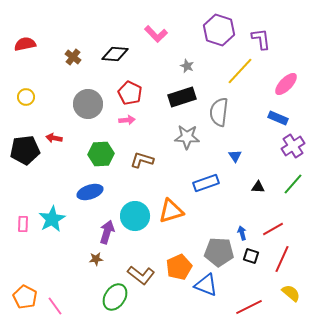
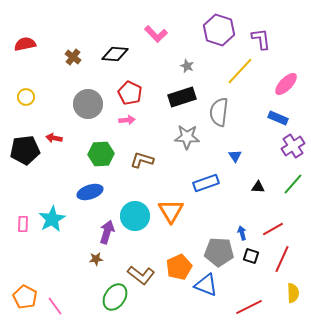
orange triangle at (171, 211): rotated 44 degrees counterclockwise
yellow semicircle at (291, 293): moved 2 px right; rotated 48 degrees clockwise
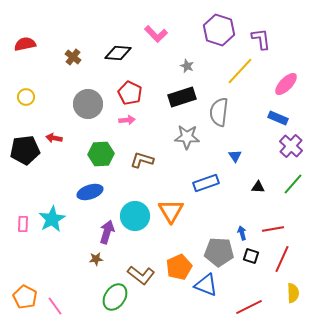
black diamond at (115, 54): moved 3 px right, 1 px up
purple cross at (293, 146): moved 2 px left; rotated 15 degrees counterclockwise
red line at (273, 229): rotated 20 degrees clockwise
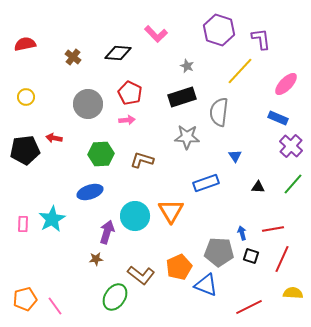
yellow semicircle at (293, 293): rotated 84 degrees counterclockwise
orange pentagon at (25, 297): moved 2 px down; rotated 30 degrees clockwise
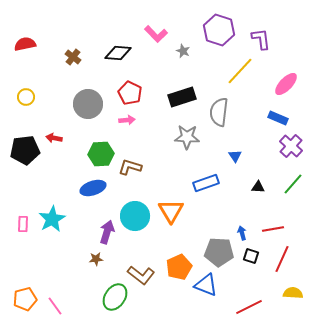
gray star at (187, 66): moved 4 px left, 15 px up
brown L-shape at (142, 160): moved 12 px left, 7 px down
blue ellipse at (90, 192): moved 3 px right, 4 px up
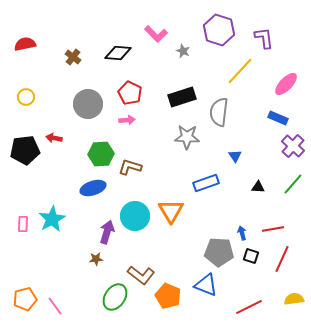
purple L-shape at (261, 39): moved 3 px right, 1 px up
purple cross at (291, 146): moved 2 px right
orange pentagon at (179, 267): moved 11 px left, 29 px down; rotated 25 degrees counterclockwise
yellow semicircle at (293, 293): moved 1 px right, 6 px down; rotated 12 degrees counterclockwise
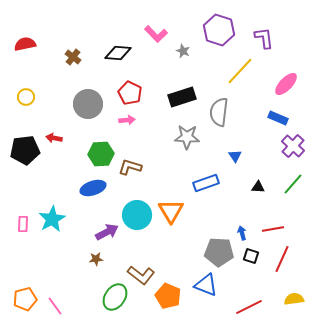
cyan circle at (135, 216): moved 2 px right, 1 px up
purple arrow at (107, 232): rotated 45 degrees clockwise
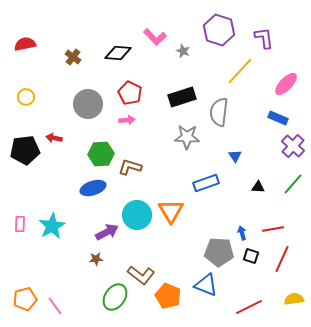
pink L-shape at (156, 34): moved 1 px left, 3 px down
cyan star at (52, 219): moved 7 px down
pink rectangle at (23, 224): moved 3 px left
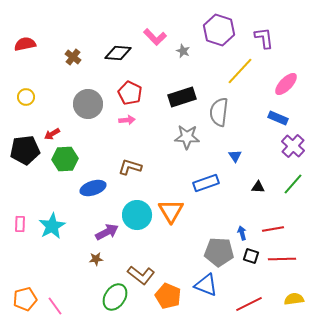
red arrow at (54, 138): moved 2 px left, 4 px up; rotated 42 degrees counterclockwise
green hexagon at (101, 154): moved 36 px left, 5 px down
red line at (282, 259): rotated 64 degrees clockwise
red line at (249, 307): moved 3 px up
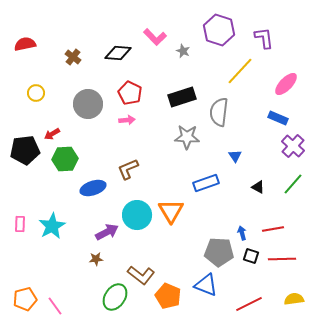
yellow circle at (26, 97): moved 10 px right, 4 px up
brown L-shape at (130, 167): moved 2 px left, 2 px down; rotated 40 degrees counterclockwise
black triangle at (258, 187): rotated 24 degrees clockwise
